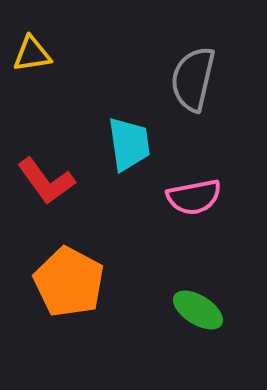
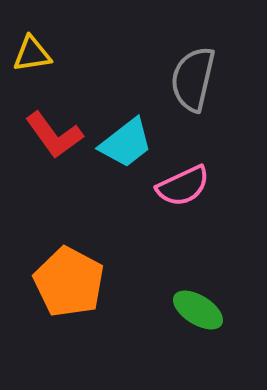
cyan trapezoid: moved 3 px left, 1 px up; rotated 60 degrees clockwise
red L-shape: moved 8 px right, 46 px up
pink semicircle: moved 11 px left, 11 px up; rotated 14 degrees counterclockwise
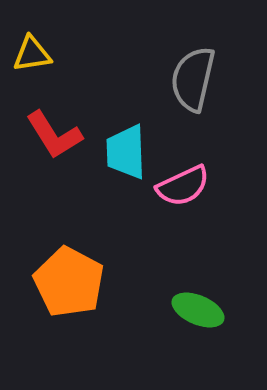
red L-shape: rotated 4 degrees clockwise
cyan trapezoid: moved 9 px down; rotated 126 degrees clockwise
green ellipse: rotated 9 degrees counterclockwise
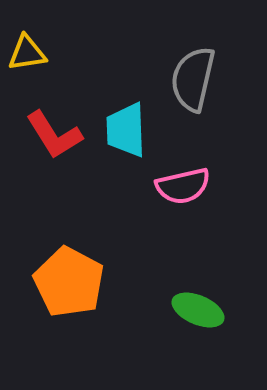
yellow triangle: moved 5 px left, 1 px up
cyan trapezoid: moved 22 px up
pink semicircle: rotated 12 degrees clockwise
